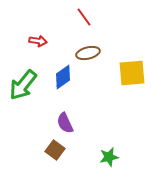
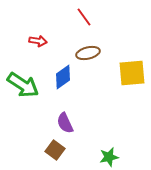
green arrow: rotated 96 degrees counterclockwise
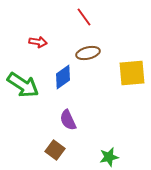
red arrow: moved 1 px down
purple semicircle: moved 3 px right, 3 px up
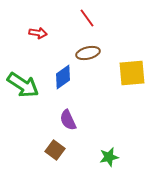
red line: moved 3 px right, 1 px down
red arrow: moved 9 px up
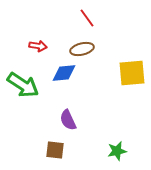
red arrow: moved 13 px down
brown ellipse: moved 6 px left, 4 px up
blue diamond: moved 1 px right, 4 px up; rotated 30 degrees clockwise
brown square: rotated 30 degrees counterclockwise
green star: moved 8 px right, 6 px up
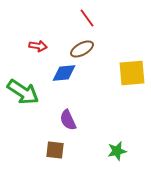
brown ellipse: rotated 15 degrees counterclockwise
green arrow: moved 7 px down
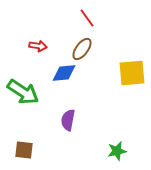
brown ellipse: rotated 25 degrees counterclockwise
purple semicircle: rotated 35 degrees clockwise
brown square: moved 31 px left
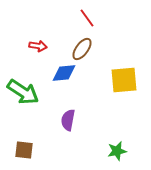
yellow square: moved 8 px left, 7 px down
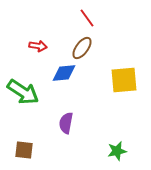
brown ellipse: moved 1 px up
purple semicircle: moved 2 px left, 3 px down
